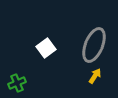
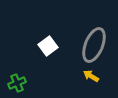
white square: moved 2 px right, 2 px up
yellow arrow: moved 4 px left; rotated 91 degrees counterclockwise
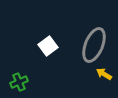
yellow arrow: moved 13 px right, 2 px up
green cross: moved 2 px right, 1 px up
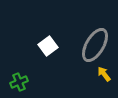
gray ellipse: moved 1 px right; rotated 8 degrees clockwise
yellow arrow: rotated 21 degrees clockwise
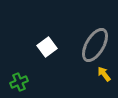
white square: moved 1 px left, 1 px down
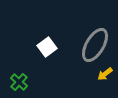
yellow arrow: moved 1 px right; rotated 91 degrees counterclockwise
green cross: rotated 24 degrees counterclockwise
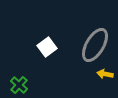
yellow arrow: rotated 49 degrees clockwise
green cross: moved 3 px down
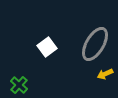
gray ellipse: moved 1 px up
yellow arrow: rotated 35 degrees counterclockwise
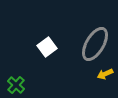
green cross: moved 3 px left
